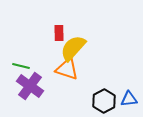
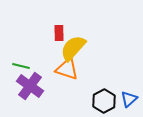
blue triangle: rotated 36 degrees counterclockwise
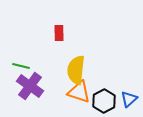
yellow semicircle: moved 3 px right, 22 px down; rotated 36 degrees counterclockwise
orange triangle: moved 12 px right, 23 px down
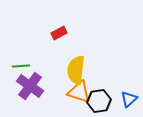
red rectangle: rotated 63 degrees clockwise
green line: rotated 18 degrees counterclockwise
black hexagon: moved 5 px left; rotated 20 degrees clockwise
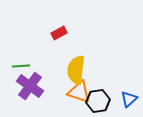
black hexagon: moved 1 px left
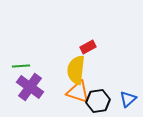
red rectangle: moved 29 px right, 14 px down
purple cross: moved 1 px down
orange triangle: moved 1 px left
blue triangle: moved 1 px left
